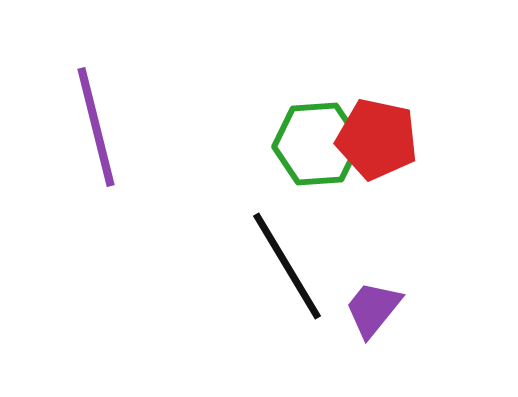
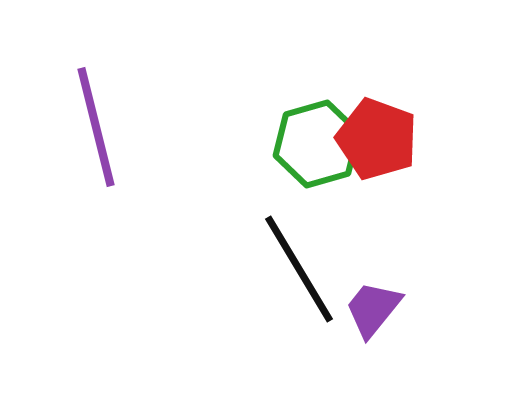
red pentagon: rotated 8 degrees clockwise
green hexagon: rotated 12 degrees counterclockwise
black line: moved 12 px right, 3 px down
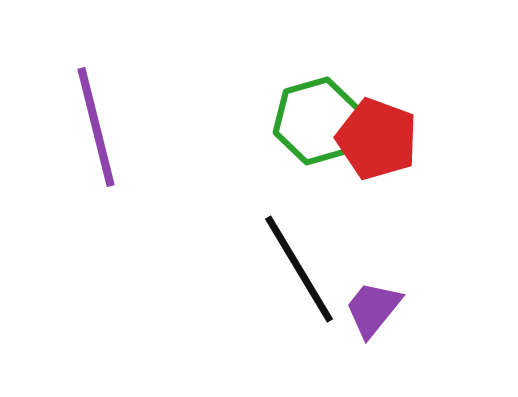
green hexagon: moved 23 px up
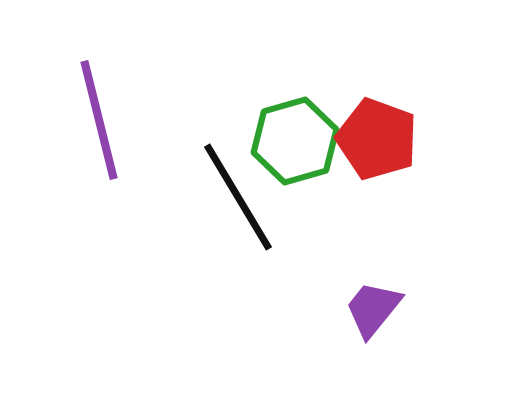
green hexagon: moved 22 px left, 20 px down
purple line: moved 3 px right, 7 px up
black line: moved 61 px left, 72 px up
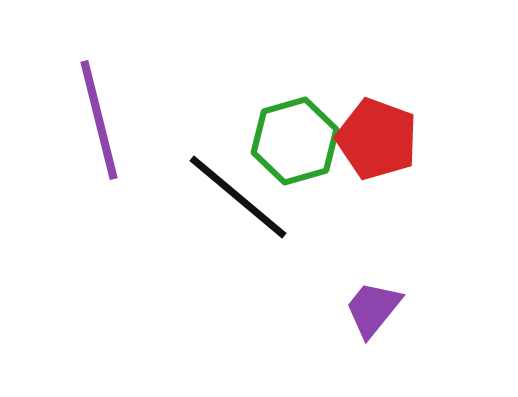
black line: rotated 19 degrees counterclockwise
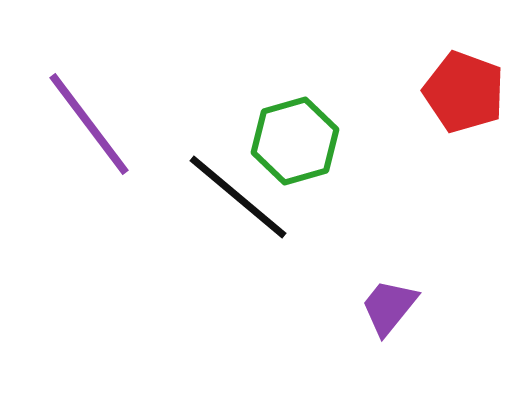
purple line: moved 10 px left, 4 px down; rotated 23 degrees counterclockwise
red pentagon: moved 87 px right, 47 px up
purple trapezoid: moved 16 px right, 2 px up
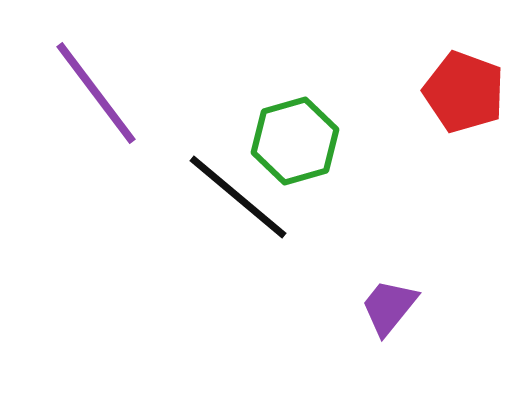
purple line: moved 7 px right, 31 px up
